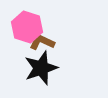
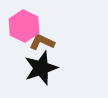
pink hexagon: moved 3 px left, 1 px up; rotated 8 degrees clockwise
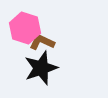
pink hexagon: moved 1 px right, 2 px down; rotated 8 degrees counterclockwise
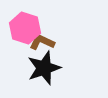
black star: moved 3 px right
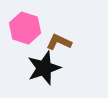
brown L-shape: moved 17 px right
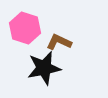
black star: rotated 8 degrees clockwise
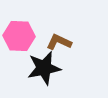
pink hexagon: moved 6 px left, 8 px down; rotated 16 degrees counterclockwise
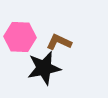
pink hexagon: moved 1 px right, 1 px down
